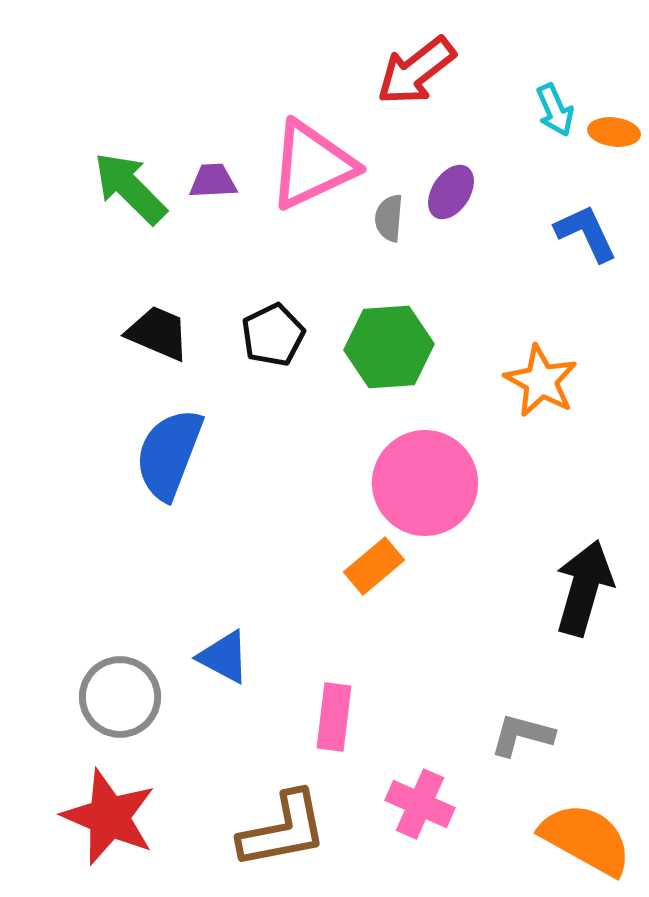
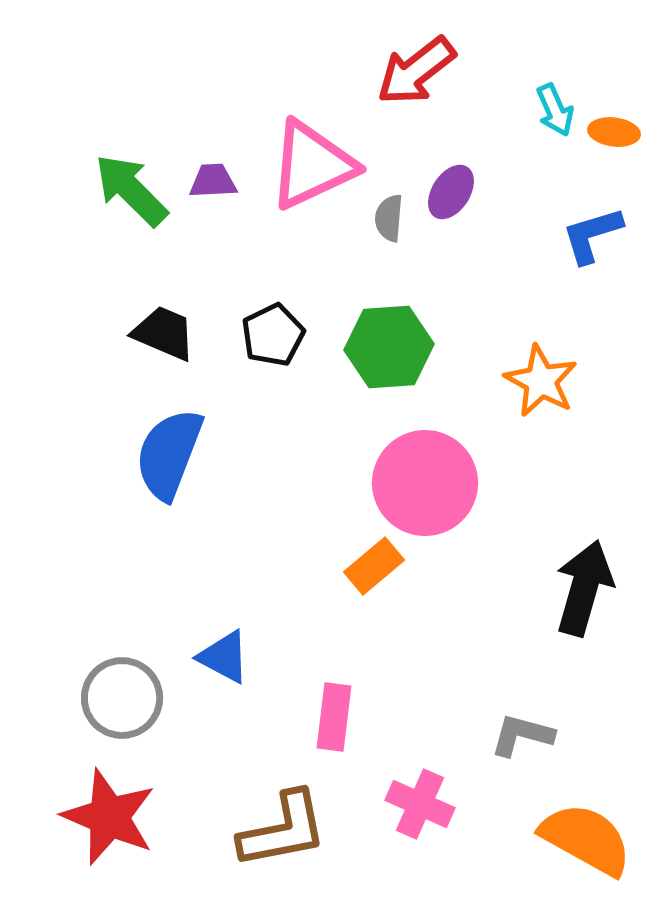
green arrow: moved 1 px right, 2 px down
blue L-shape: moved 6 px right, 2 px down; rotated 82 degrees counterclockwise
black trapezoid: moved 6 px right
gray circle: moved 2 px right, 1 px down
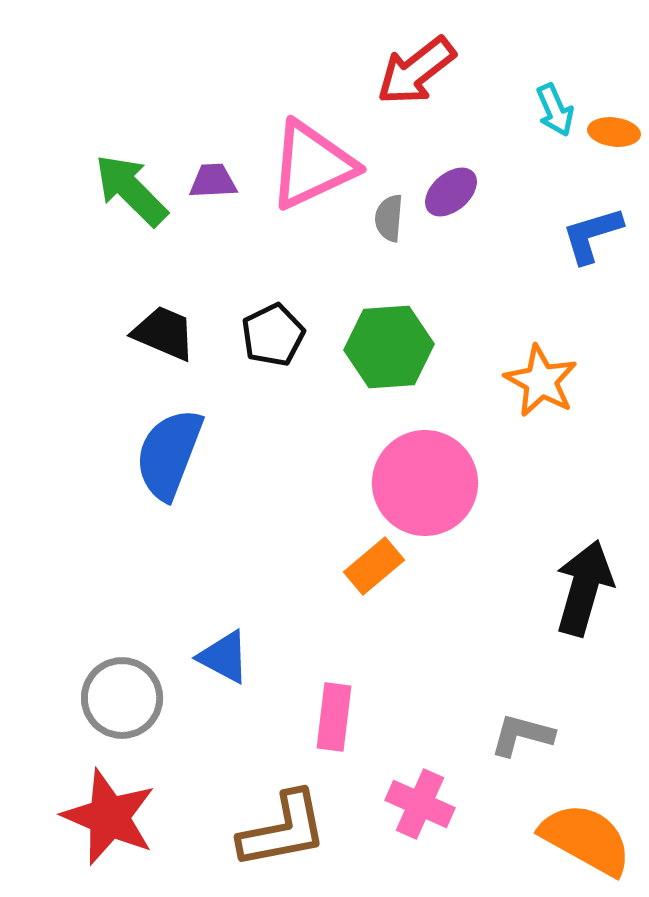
purple ellipse: rotated 16 degrees clockwise
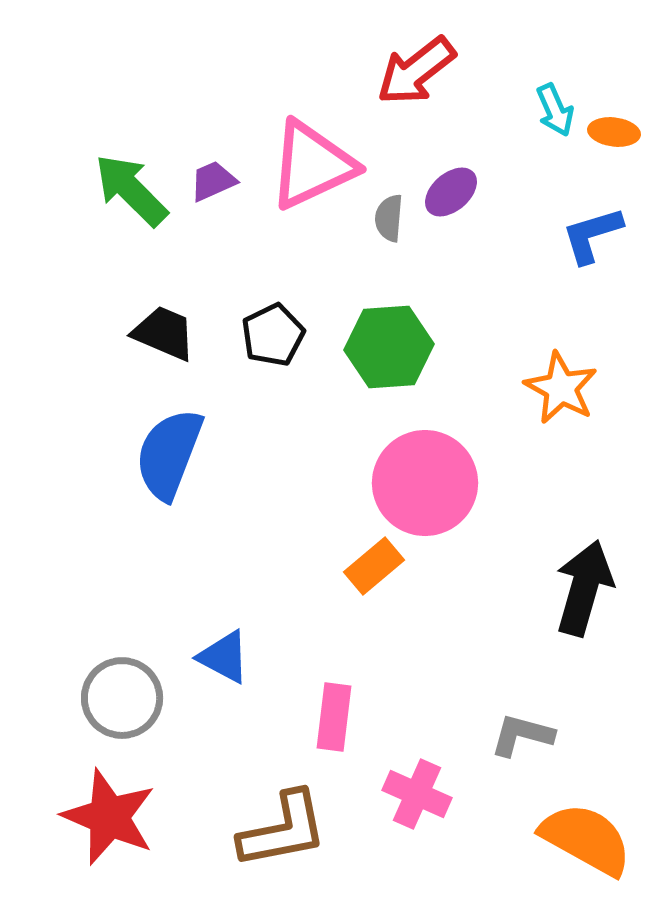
purple trapezoid: rotated 21 degrees counterclockwise
orange star: moved 20 px right, 7 px down
pink cross: moved 3 px left, 10 px up
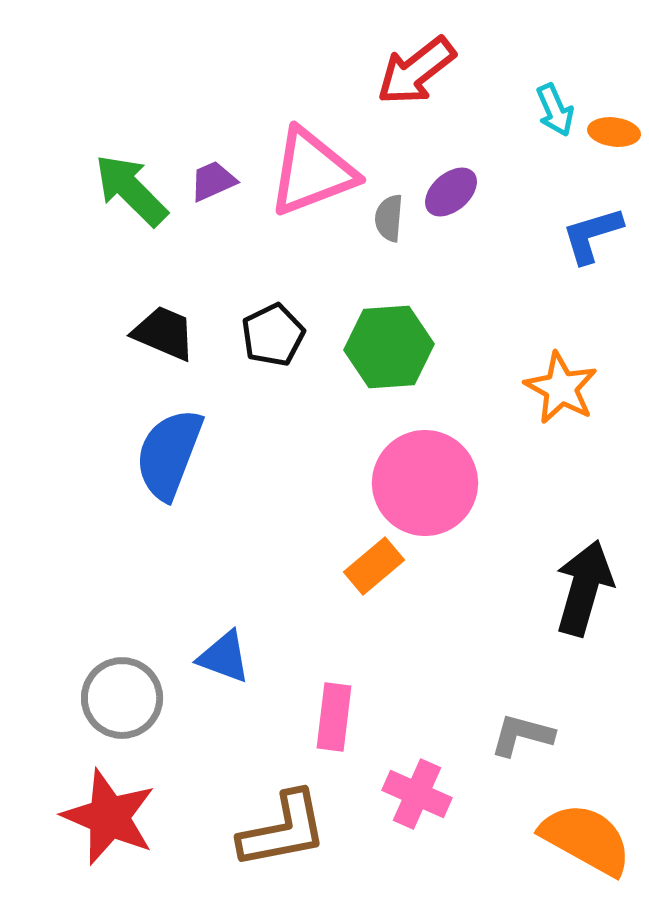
pink triangle: moved 7 px down; rotated 4 degrees clockwise
blue triangle: rotated 8 degrees counterclockwise
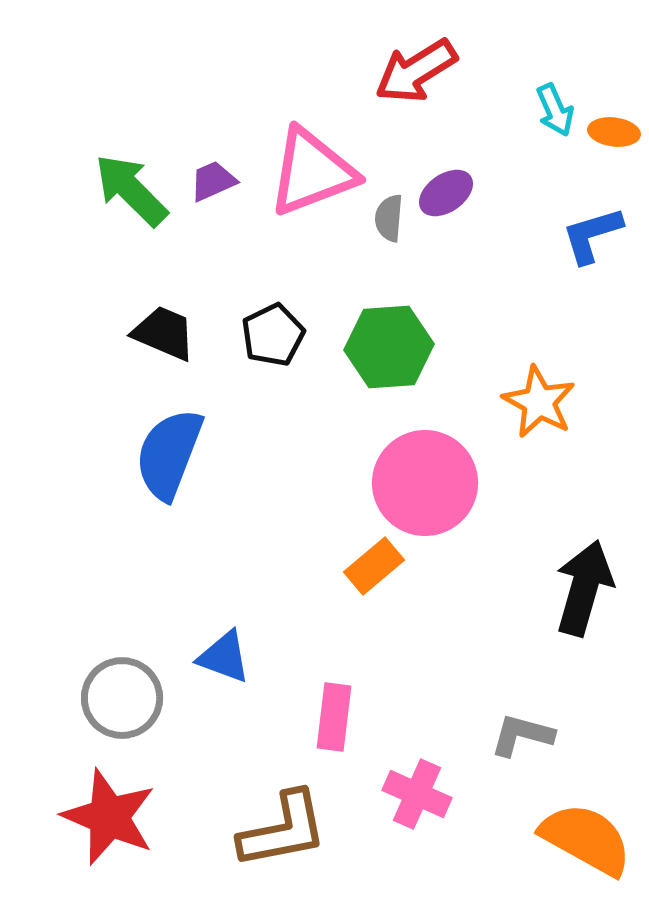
red arrow: rotated 6 degrees clockwise
purple ellipse: moved 5 px left, 1 px down; rotated 6 degrees clockwise
orange star: moved 22 px left, 14 px down
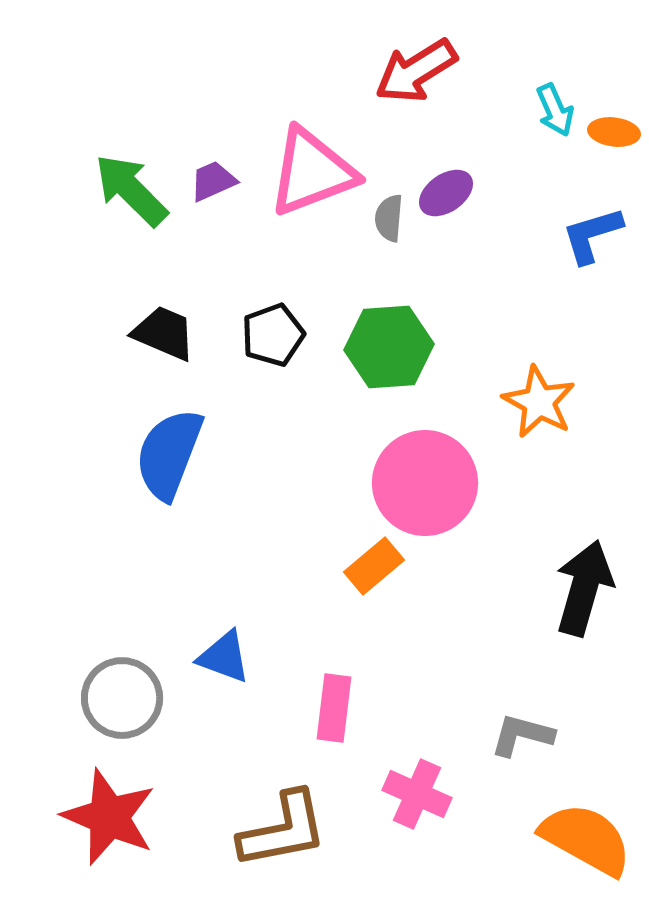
black pentagon: rotated 6 degrees clockwise
pink rectangle: moved 9 px up
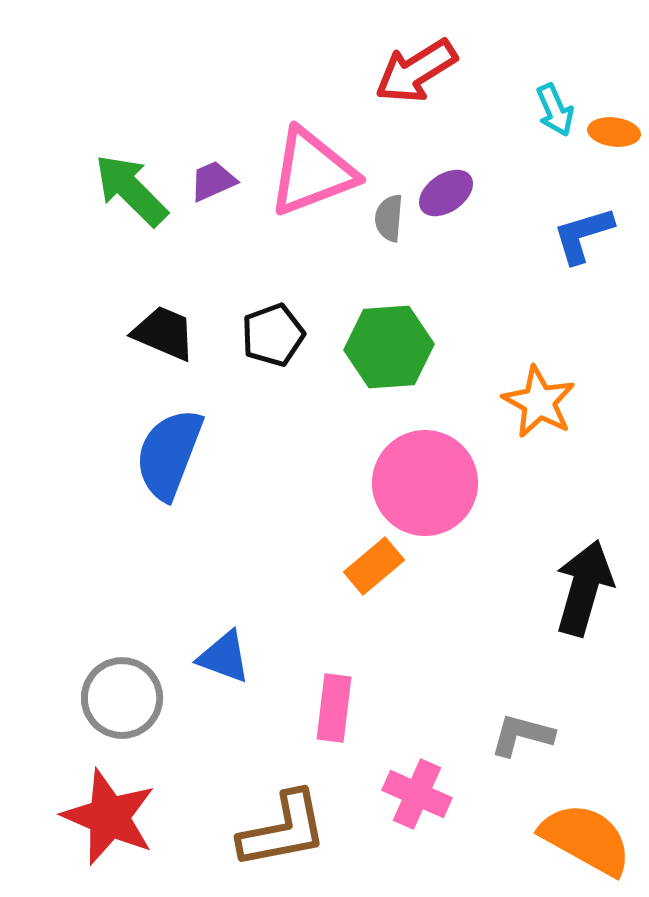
blue L-shape: moved 9 px left
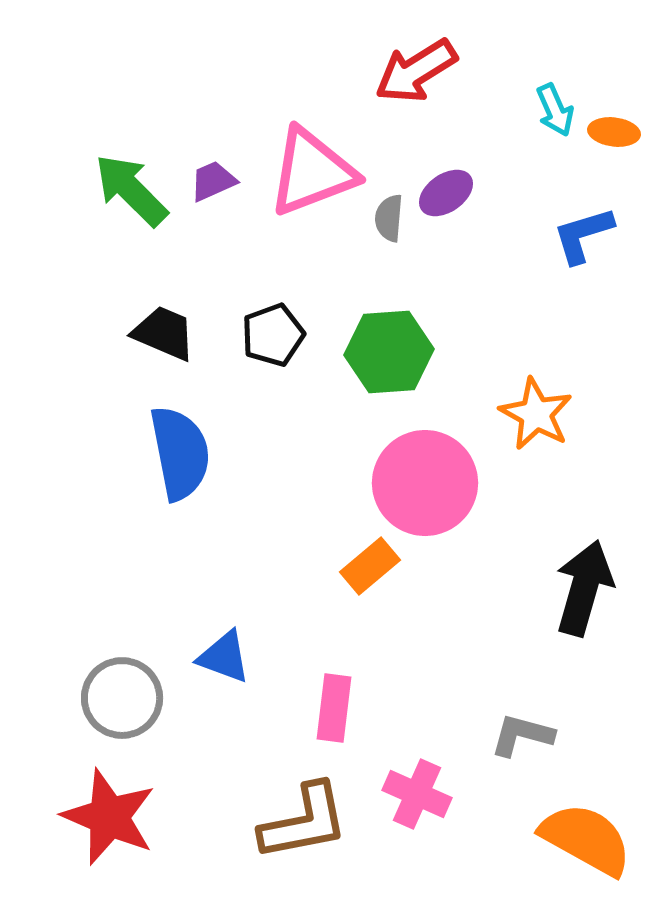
green hexagon: moved 5 px down
orange star: moved 3 px left, 12 px down
blue semicircle: moved 11 px right, 1 px up; rotated 148 degrees clockwise
orange rectangle: moved 4 px left
brown L-shape: moved 21 px right, 8 px up
